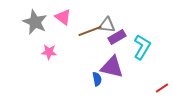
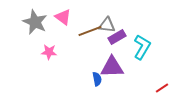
purple triangle: rotated 15 degrees counterclockwise
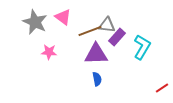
purple rectangle: rotated 18 degrees counterclockwise
purple triangle: moved 16 px left, 13 px up
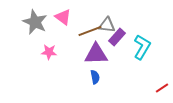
blue semicircle: moved 2 px left, 2 px up
